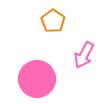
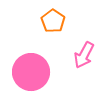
pink circle: moved 6 px left, 7 px up
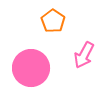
pink circle: moved 4 px up
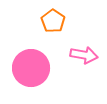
pink arrow: rotated 108 degrees counterclockwise
